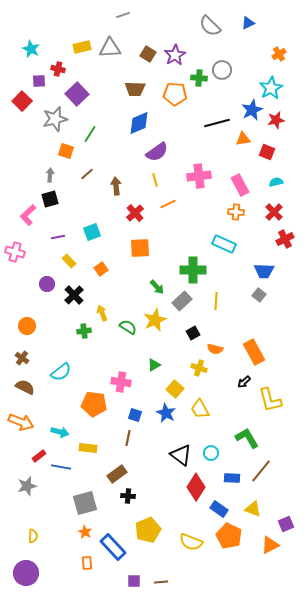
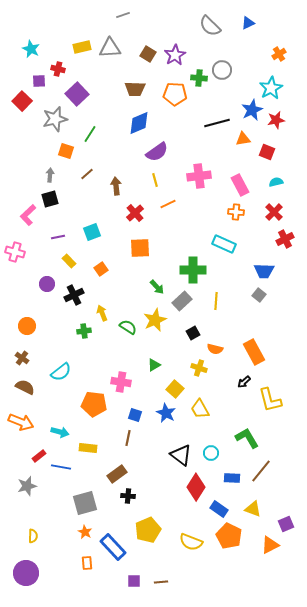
black cross at (74, 295): rotated 18 degrees clockwise
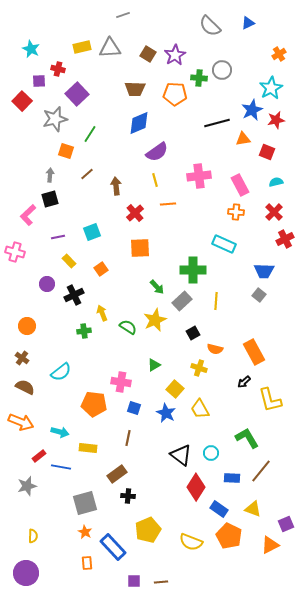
orange line at (168, 204): rotated 21 degrees clockwise
blue square at (135, 415): moved 1 px left, 7 px up
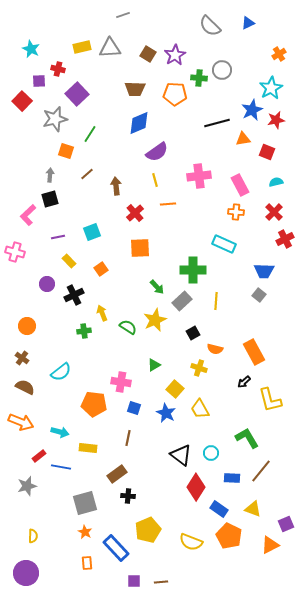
blue rectangle at (113, 547): moved 3 px right, 1 px down
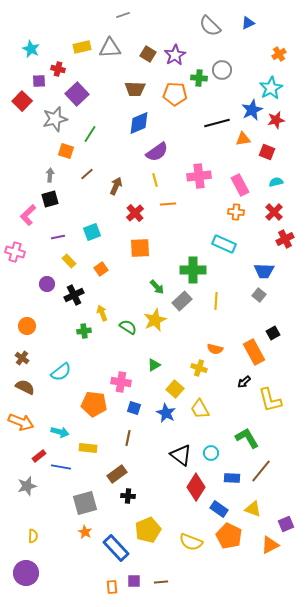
brown arrow at (116, 186): rotated 30 degrees clockwise
black square at (193, 333): moved 80 px right
orange rectangle at (87, 563): moved 25 px right, 24 px down
